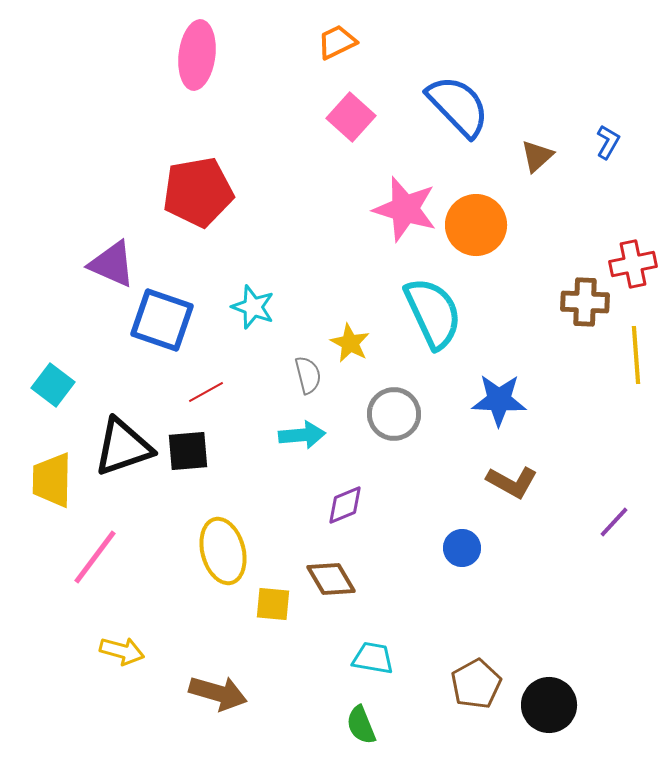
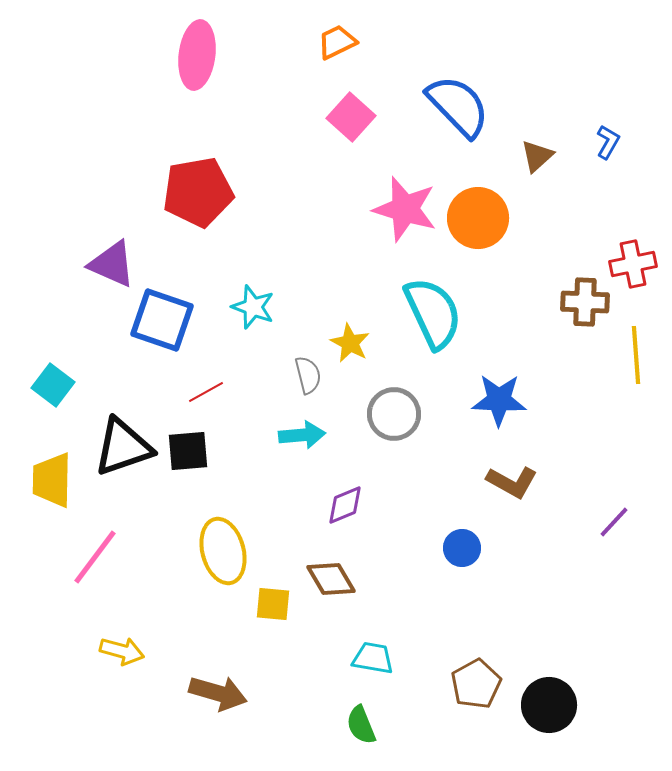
orange circle: moved 2 px right, 7 px up
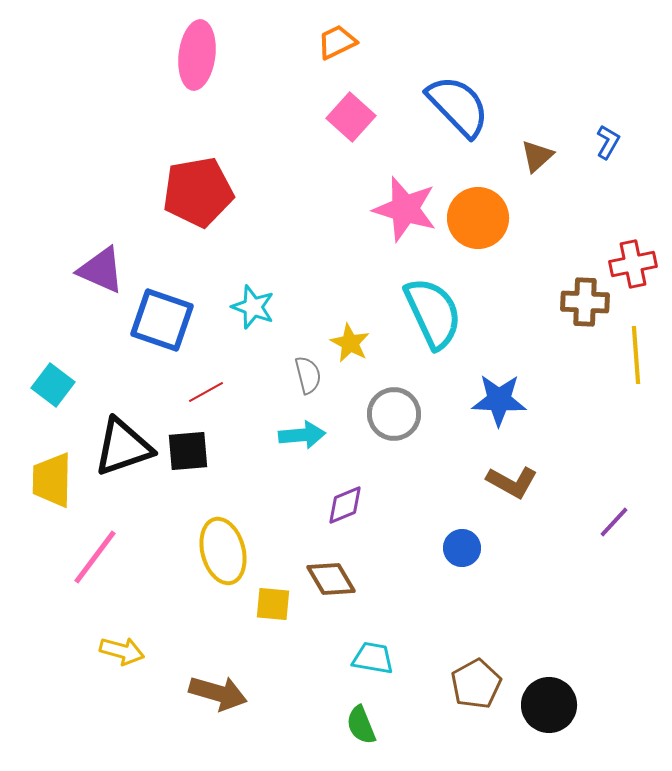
purple triangle: moved 11 px left, 6 px down
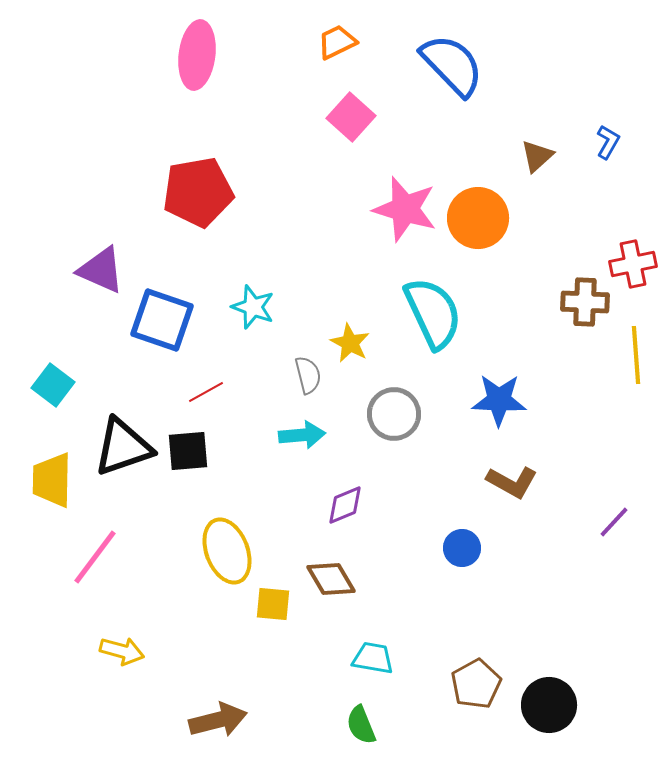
blue semicircle: moved 6 px left, 41 px up
yellow ellipse: moved 4 px right; rotated 6 degrees counterclockwise
brown arrow: moved 27 px down; rotated 30 degrees counterclockwise
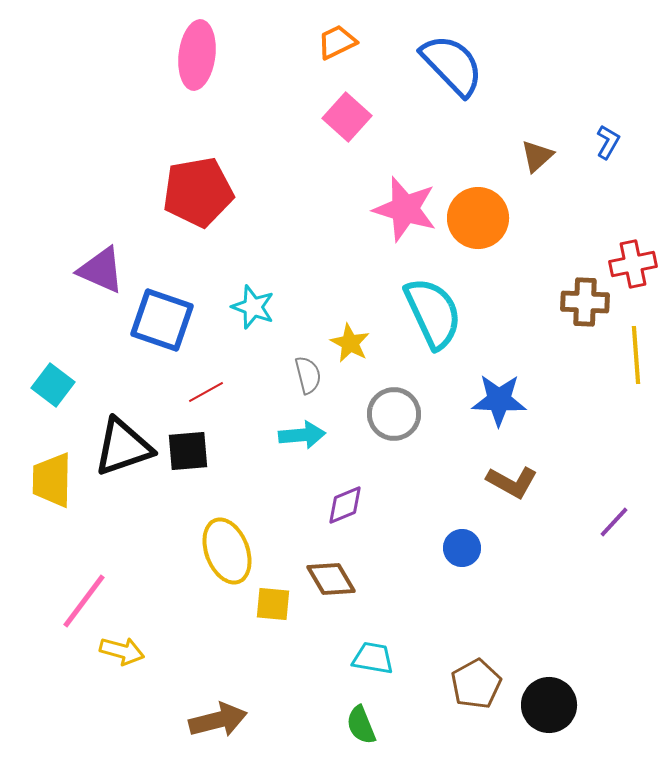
pink square: moved 4 px left
pink line: moved 11 px left, 44 px down
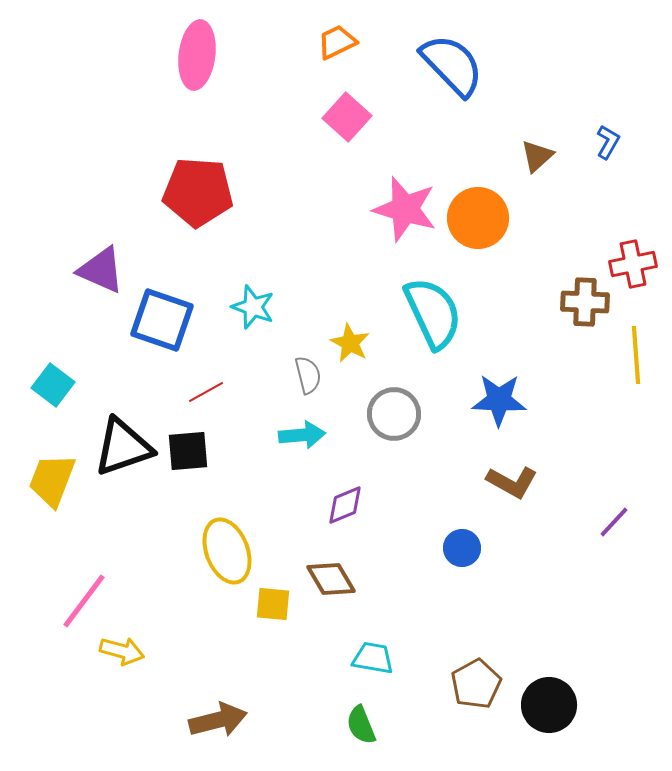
red pentagon: rotated 14 degrees clockwise
yellow trapezoid: rotated 20 degrees clockwise
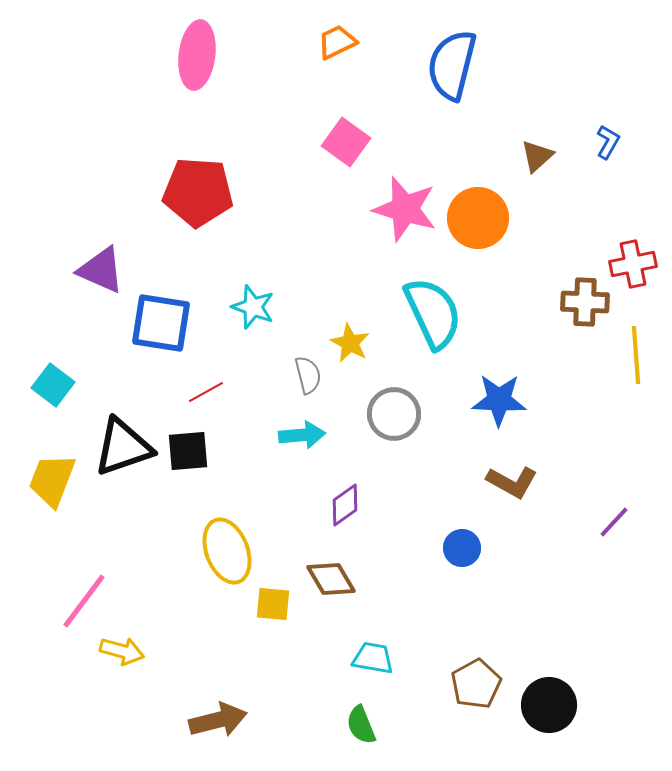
blue semicircle: rotated 122 degrees counterclockwise
pink square: moved 1 px left, 25 px down; rotated 6 degrees counterclockwise
blue square: moved 1 px left, 3 px down; rotated 10 degrees counterclockwise
purple diamond: rotated 12 degrees counterclockwise
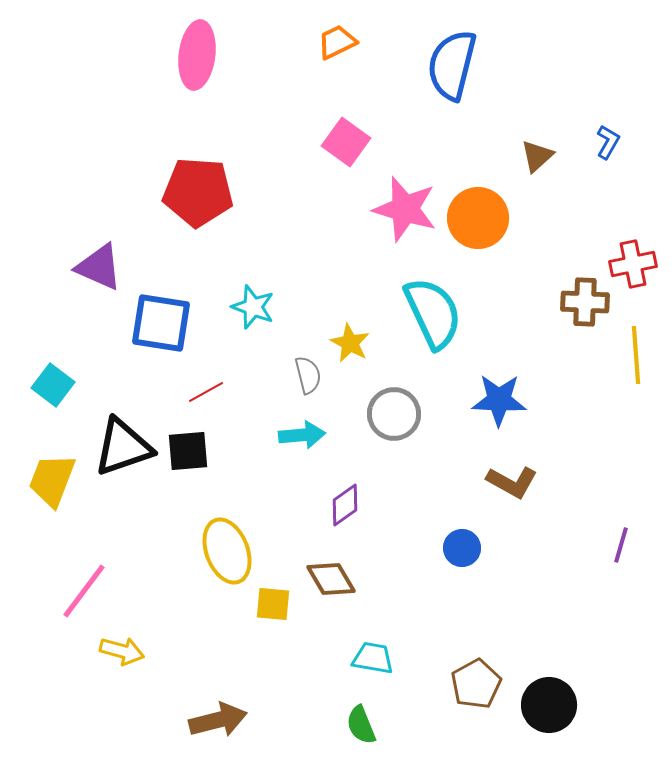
purple triangle: moved 2 px left, 3 px up
purple line: moved 7 px right, 23 px down; rotated 27 degrees counterclockwise
pink line: moved 10 px up
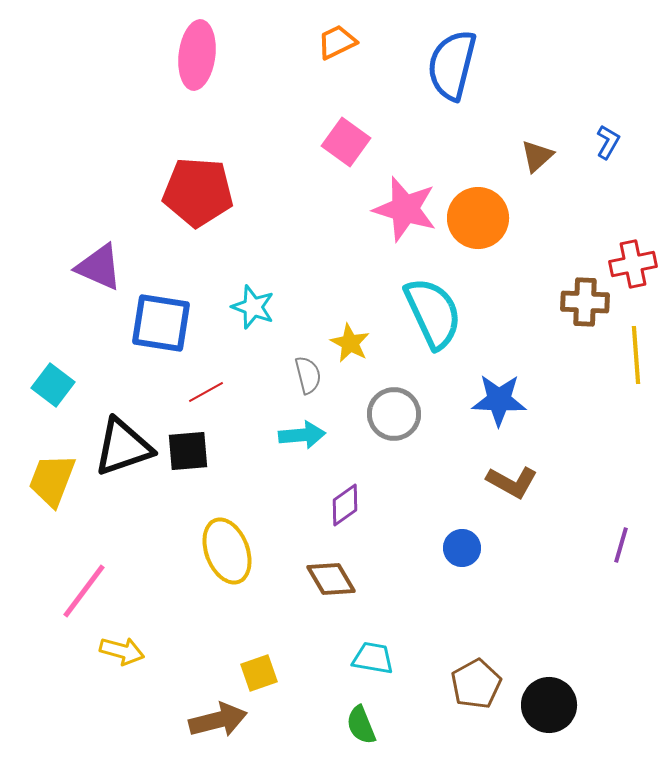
yellow square: moved 14 px left, 69 px down; rotated 24 degrees counterclockwise
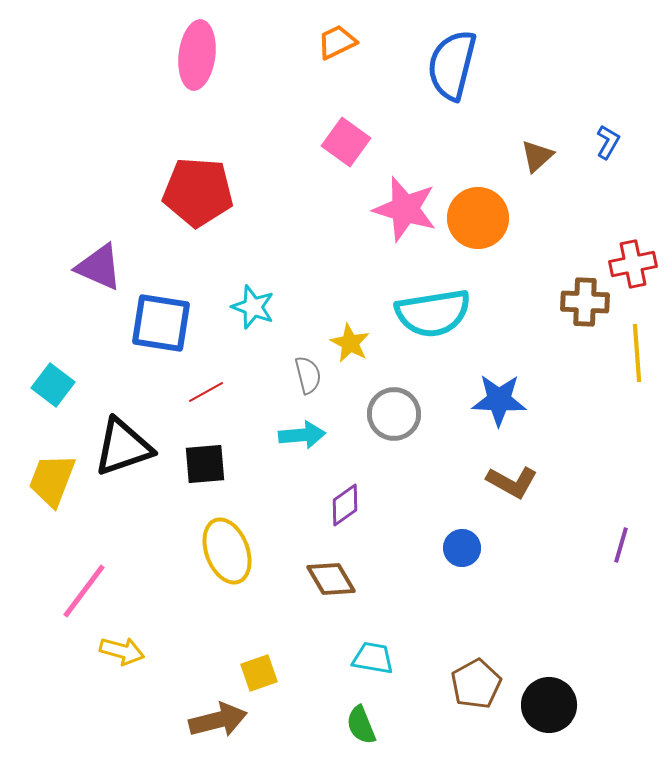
cyan semicircle: rotated 106 degrees clockwise
yellow line: moved 1 px right, 2 px up
black square: moved 17 px right, 13 px down
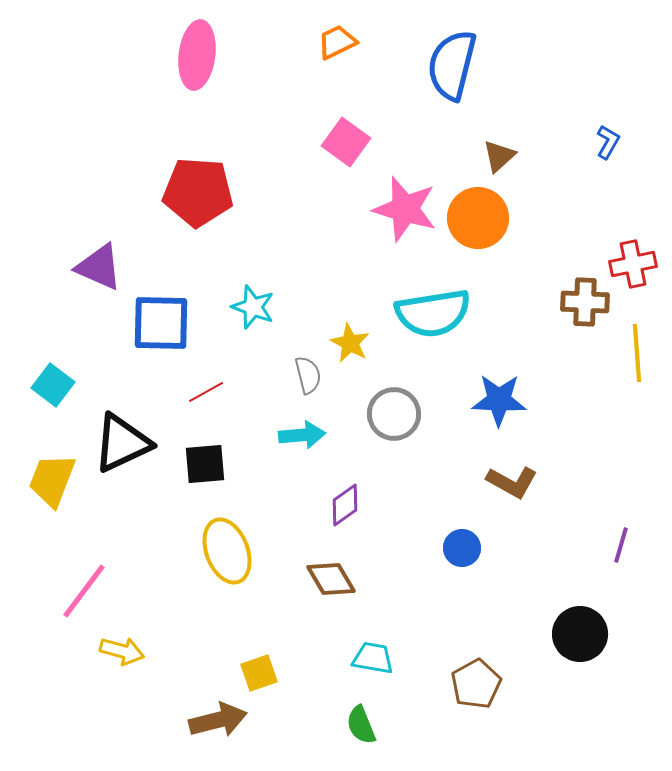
brown triangle: moved 38 px left
blue square: rotated 8 degrees counterclockwise
black triangle: moved 1 px left, 4 px up; rotated 6 degrees counterclockwise
black circle: moved 31 px right, 71 px up
